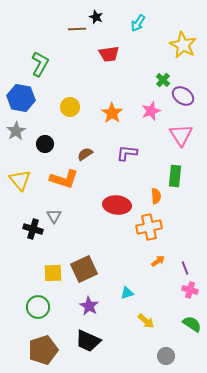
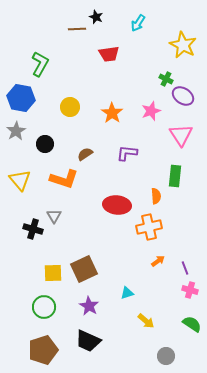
green cross: moved 3 px right, 1 px up; rotated 16 degrees counterclockwise
green circle: moved 6 px right
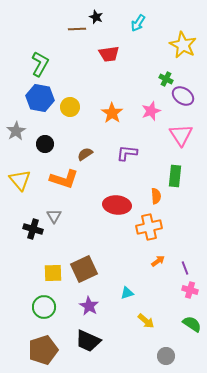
blue hexagon: moved 19 px right
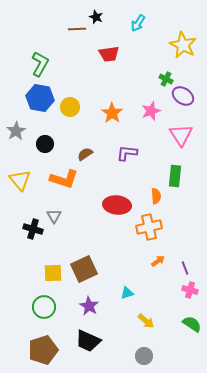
gray circle: moved 22 px left
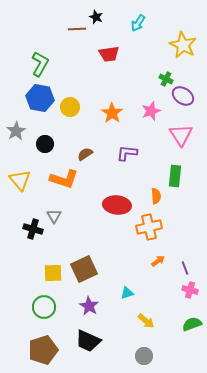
green semicircle: rotated 54 degrees counterclockwise
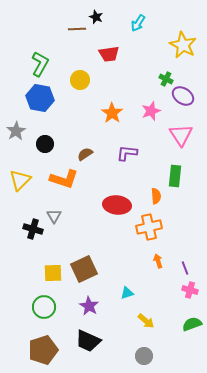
yellow circle: moved 10 px right, 27 px up
yellow triangle: rotated 25 degrees clockwise
orange arrow: rotated 72 degrees counterclockwise
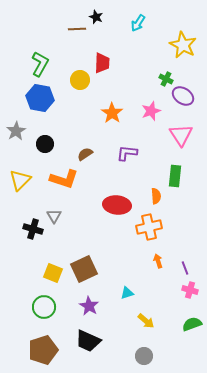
red trapezoid: moved 7 px left, 9 px down; rotated 80 degrees counterclockwise
yellow square: rotated 24 degrees clockwise
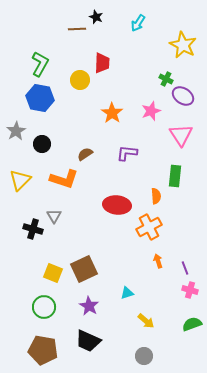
black circle: moved 3 px left
orange cross: rotated 15 degrees counterclockwise
brown pentagon: rotated 28 degrees clockwise
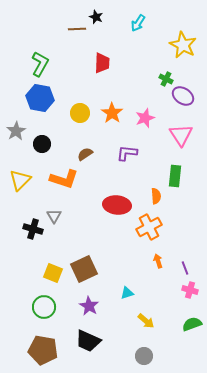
yellow circle: moved 33 px down
pink star: moved 6 px left, 7 px down
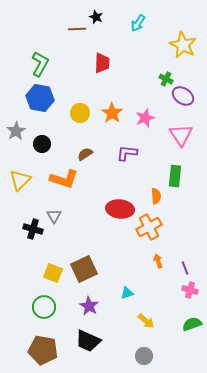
red ellipse: moved 3 px right, 4 px down
